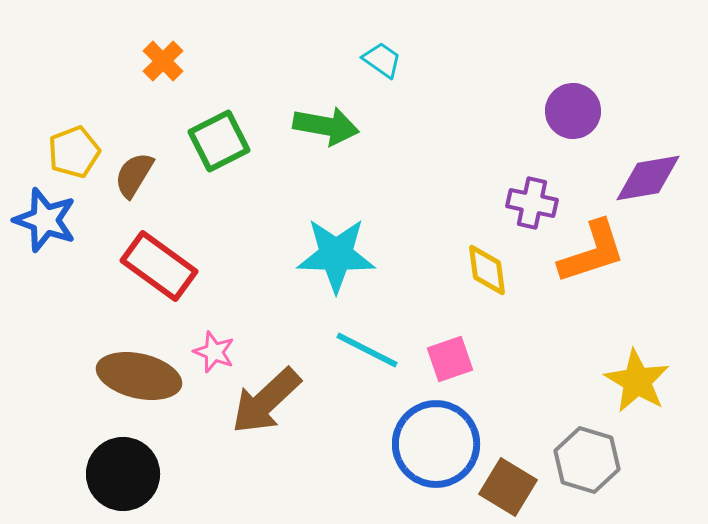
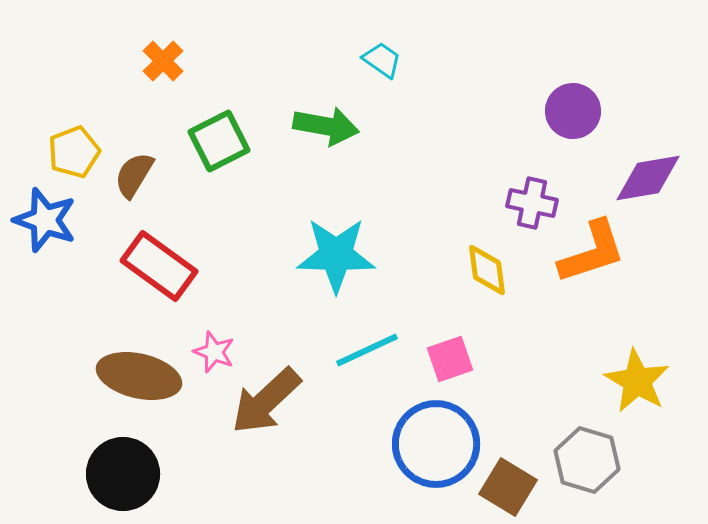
cyan line: rotated 52 degrees counterclockwise
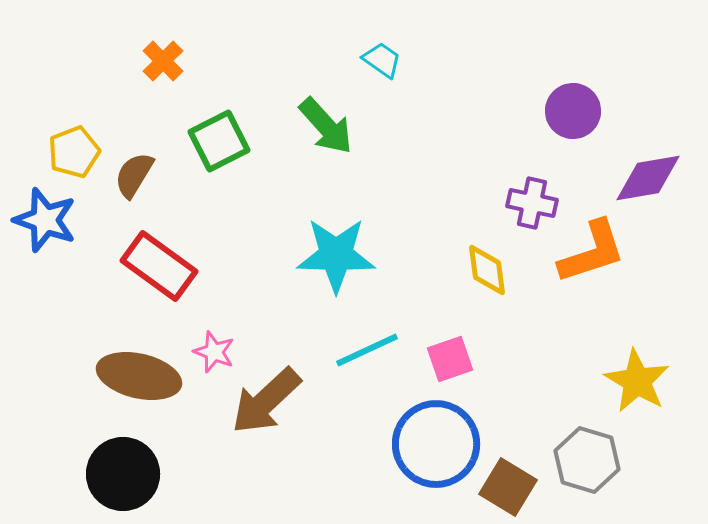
green arrow: rotated 38 degrees clockwise
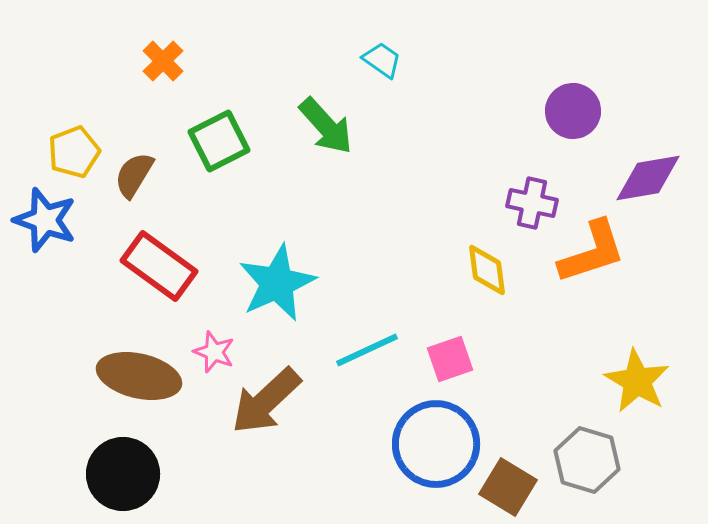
cyan star: moved 59 px left, 28 px down; rotated 26 degrees counterclockwise
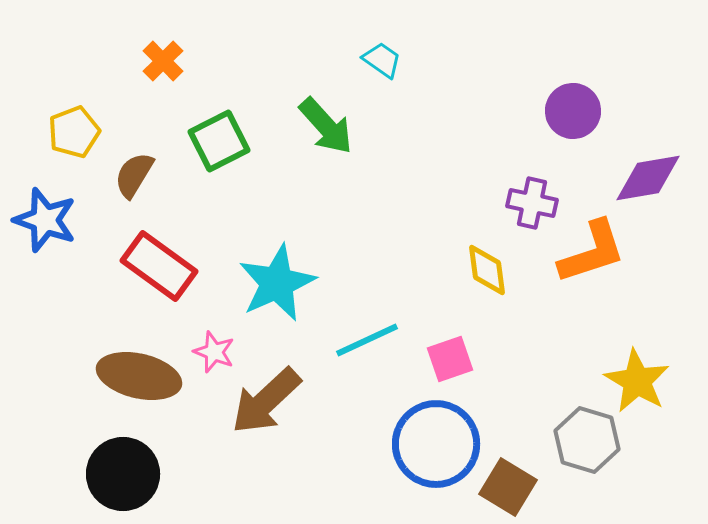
yellow pentagon: moved 20 px up
cyan line: moved 10 px up
gray hexagon: moved 20 px up
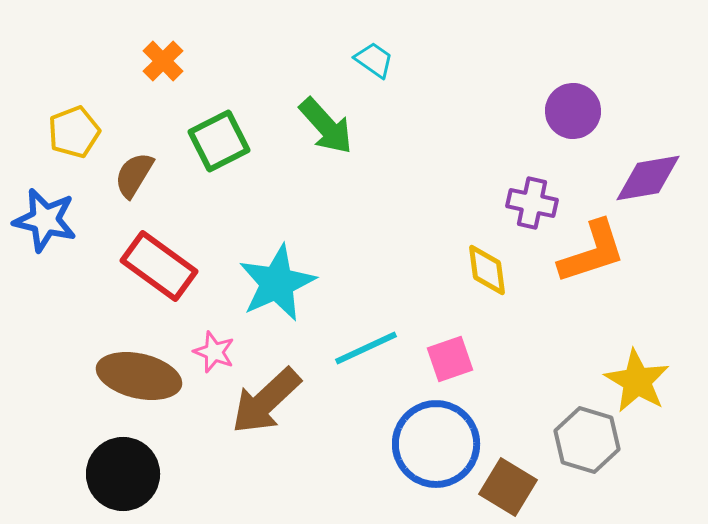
cyan trapezoid: moved 8 px left
blue star: rotated 6 degrees counterclockwise
cyan line: moved 1 px left, 8 px down
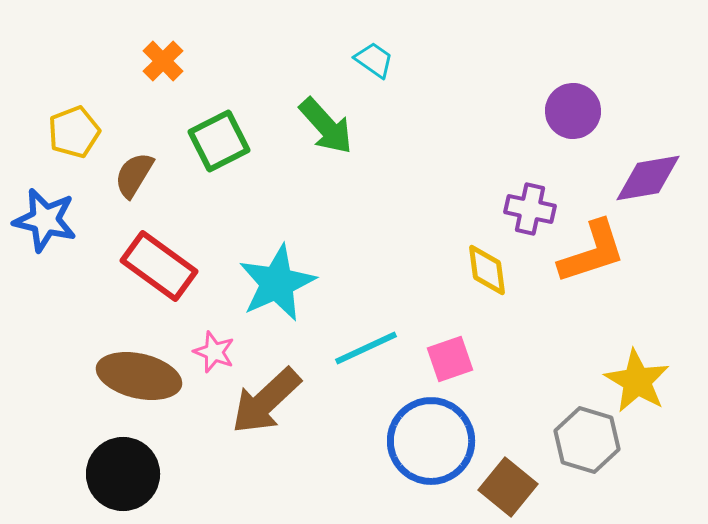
purple cross: moved 2 px left, 6 px down
blue circle: moved 5 px left, 3 px up
brown square: rotated 8 degrees clockwise
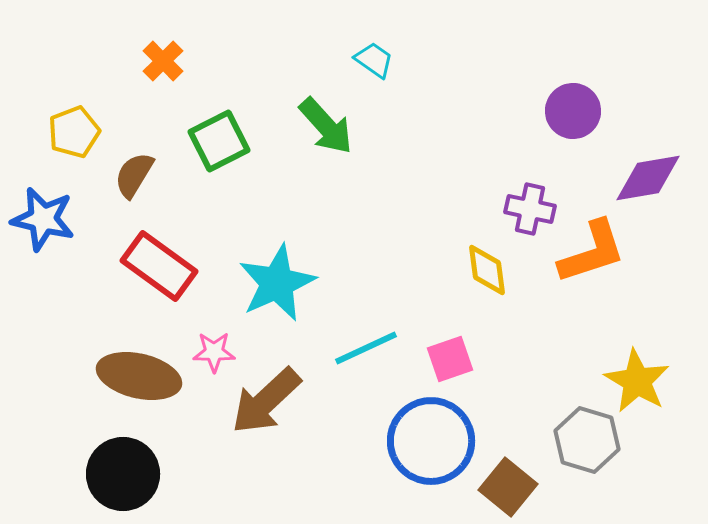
blue star: moved 2 px left, 1 px up
pink star: rotated 21 degrees counterclockwise
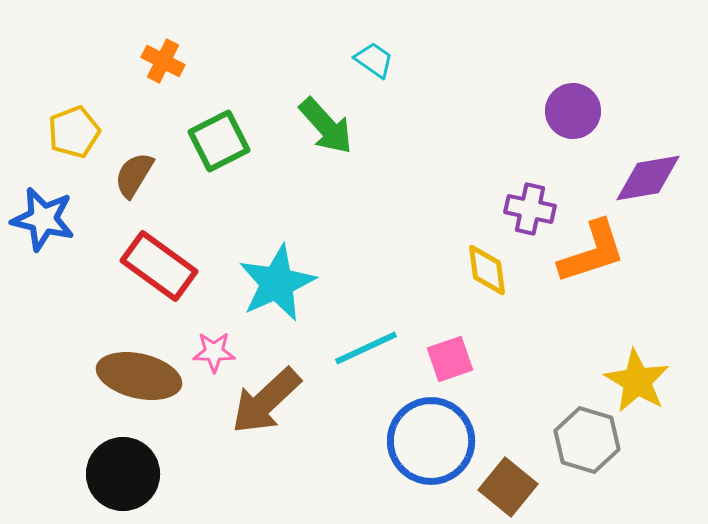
orange cross: rotated 18 degrees counterclockwise
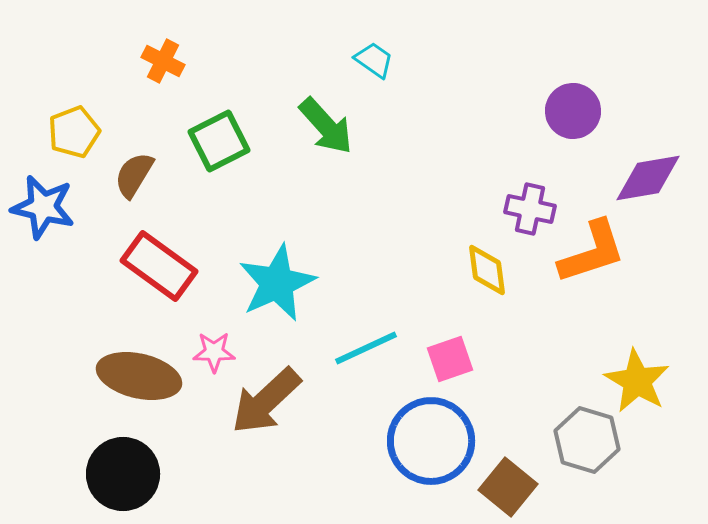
blue star: moved 12 px up
